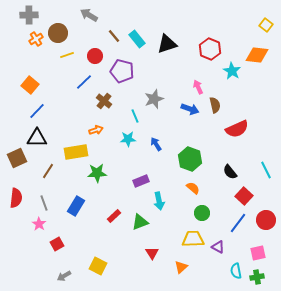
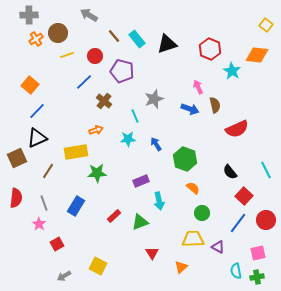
black triangle at (37, 138): rotated 25 degrees counterclockwise
green hexagon at (190, 159): moved 5 px left
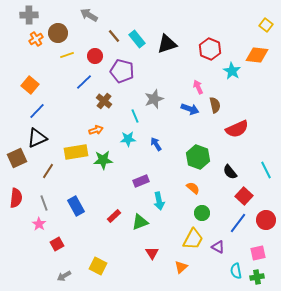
green hexagon at (185, 159): moved 13 px right, 2 px up
green star at (97, 173): moved 6 px right, 13 px up
blue rectangle at (76, 206): rotated 60 degrees counterclockwise
yellow trapezoid at (193, 239): rotated 120 degrees clockwise
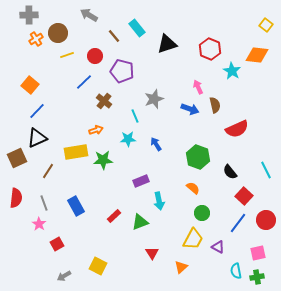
cyan rectangle at (137, 39): moved 11 px up
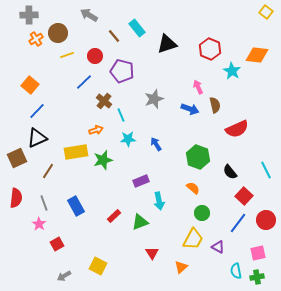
yellow square at (266, 25): moved 13 px up
cyan line at (135, 116): moved 14 px left, 1 px up
green star at (103, 160): rotated 12 degrees counterclockwise
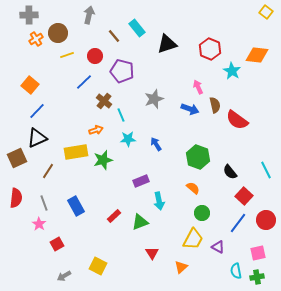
gray arrow at (89, 15): rotated 72 degrees clockwise
red semicircle at (237, 129): moved 9 px up; rotated 60 degrees clockwise
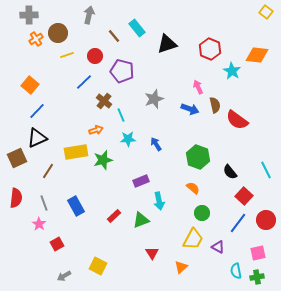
green triangle at (140, 222): moved 1 px right, 2 px up
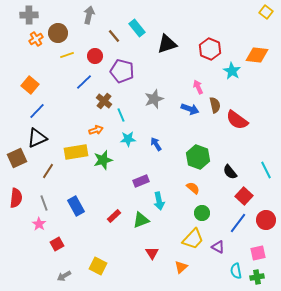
yellow trapezoid at (193, 239): rotated 15 degrees clockwise
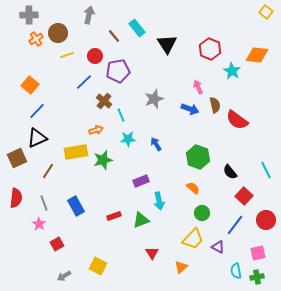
black triangle at (167, 44): rotated 45 degrees counterclockwise
purple pentagon at (122, 71): moved 4 px left; rotated 25 degrees counterclockwise
red rectangle at (114, 216): rotated 24 degrees clockwise
blue line at (238, 223): moved 3 px left, 2 px down
